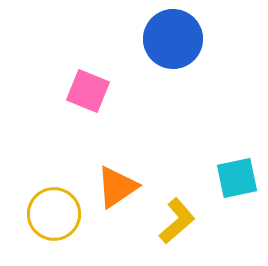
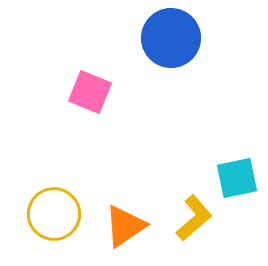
blue circle: moved 2 px left, 1 px up
pink square: moved 2 px right, 1 px down
orange triangle: moved 8 px right, 39 px down
yellow L-shape: moved 17 px right, 3 px up
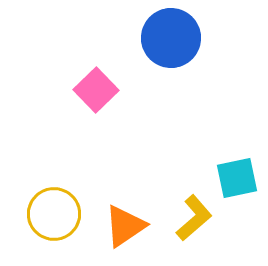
pink square: moved 6 px right, 2 px up; rotated 24 degrees clockwise
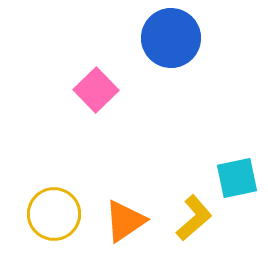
orange triangle: moved 5 px up
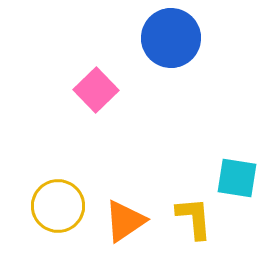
cyan square: rotated 21 degrees clockwise
yellow circle: moved 4 px right, 8 px up
yellow L-shape: rotated 54 degrees counterclockwise
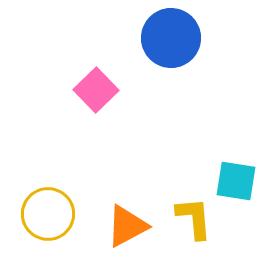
cyan square: moved 1 px left, 3 px down
yellow circle: moved 10 px left, 8 px down
orange triangle: moved 2 px right, 5 px down; rotated 6 degrees clockwise
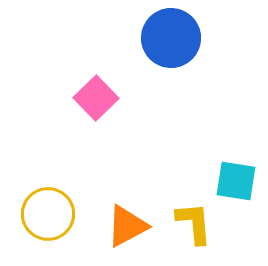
pink square: moved 8 px down
yellow L-shape: moved 5 px down
